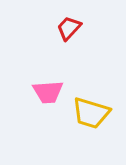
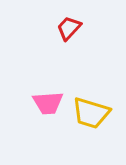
pink trapezoid: moved 11 px down
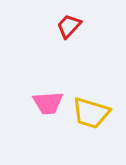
red trapezoid: moved 2 px up
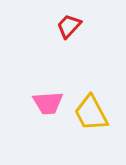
yellow trapezoid: rotated 45 degrees clockwise
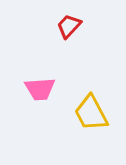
pink trapezoid: moved 8 px left, 14 px up
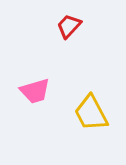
pink trapezoid: moved 5 px left, 2 px down; rotated 12 degrees counterclockwise
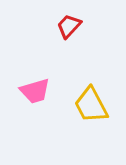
yellow trapezoid: moved 8 px up
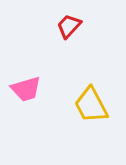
pink trapezoid: moved 9 px left, 2 px up
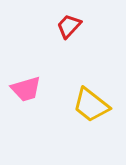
yellow trapezoid: rotated 24 degrees counterclockwise
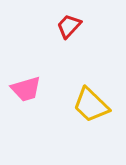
yellow trapezoid: rotated 6 degrees clockwise
